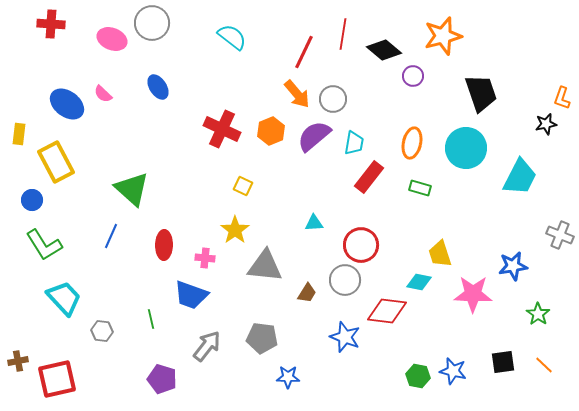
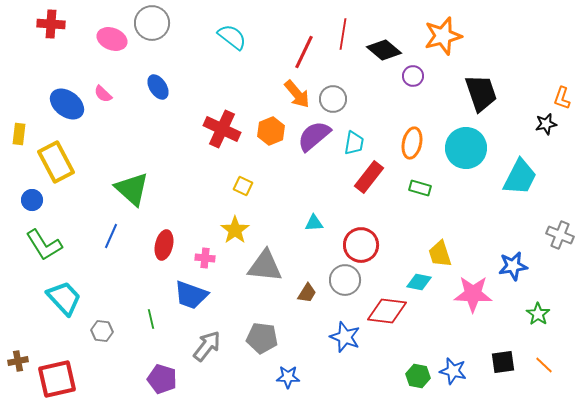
red ellipse at (164, 245): rotated 12 degrees clockwise
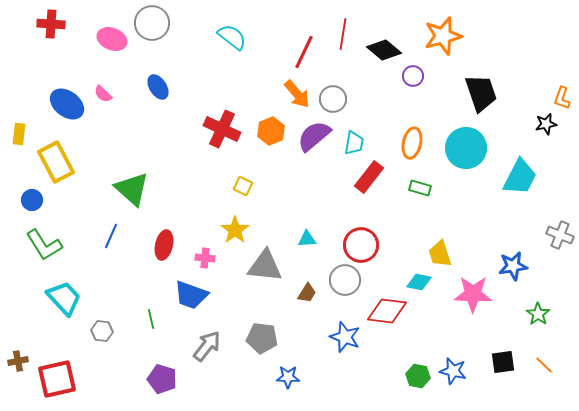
cyan triangle at (314, 223): moved 7 px left, 16 px down
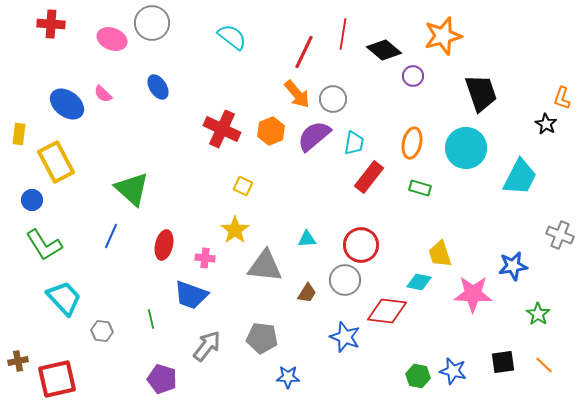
black star at (546, 124): rotated 30 degrees counterclockwise
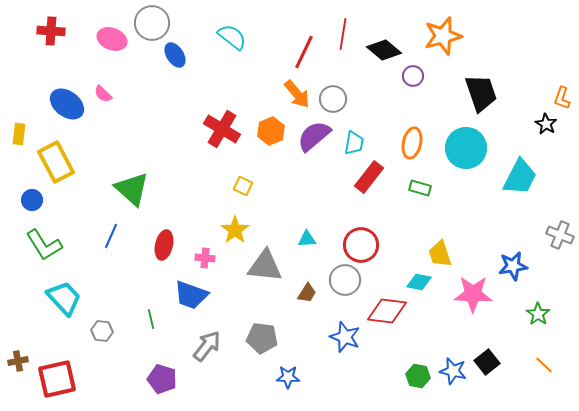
red cross at (51, 24): moved 7 px down
blue ellipse at (158, 87): moved 17 px right, 32 px up
red cross at (222, 129): rotated 6 degrees clockwise
black square at (503, 362): moved 16 px left; rotated 30 degrees counterclockwise
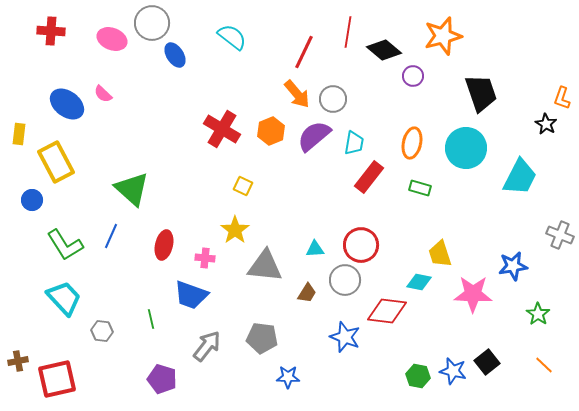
red line at (343, 34): moved 5 px right, 2 px up
cyan triangle at (307, 239): moved 8 px right, 10 px down
green L-shape at (44, 245): moved 21 px right
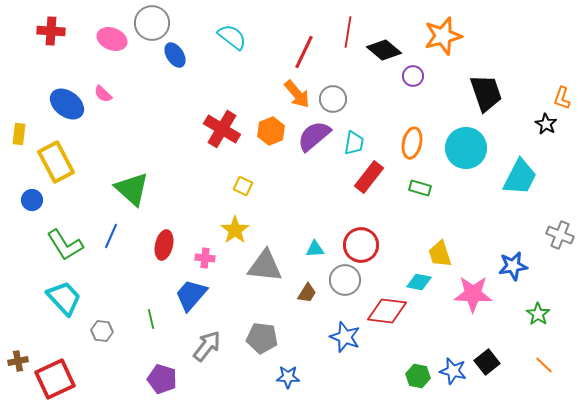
black trapezoid at (481, 93): moved 5 px right
blue trapezoid at (191, 295): rotated 111 degrees clockwise
red square at (57, 379): moved 2 px left; rotated 12 degrees counterclockwise
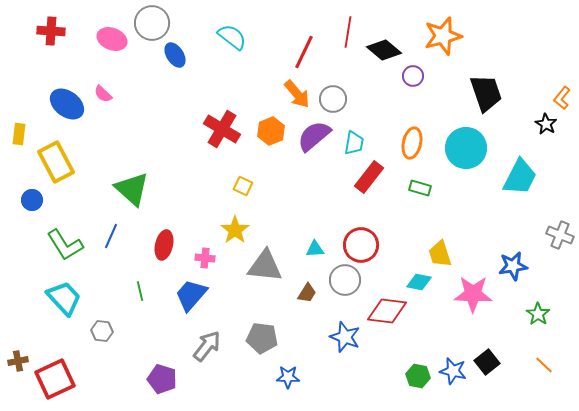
orange L-shape at (562, 98): rotated 20 degrees clockwise
green line at (151, 319): moved 11 px left, 28 px up
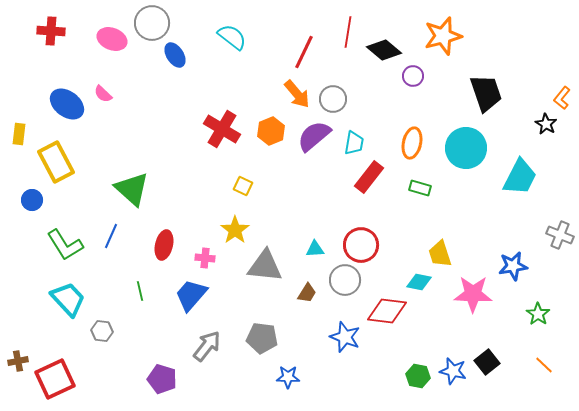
cyan trapezoid at (64, 298): moved 4 px right, 1 px down
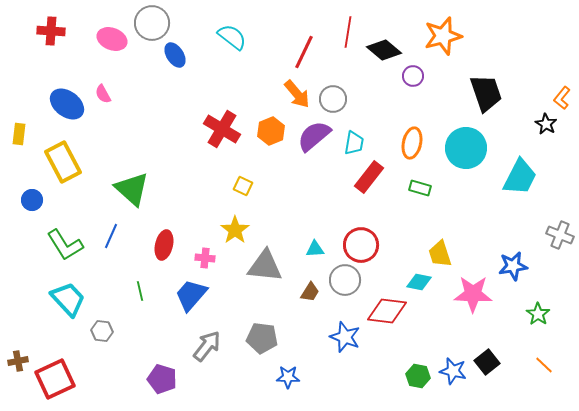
pink semicircle at (103, 94): rotated 18 degrees clockwise
yellow rectangle at (56, 162): moved 7 px right
brown trapezoid at (307, 293): moved 3 px right, 1 px up
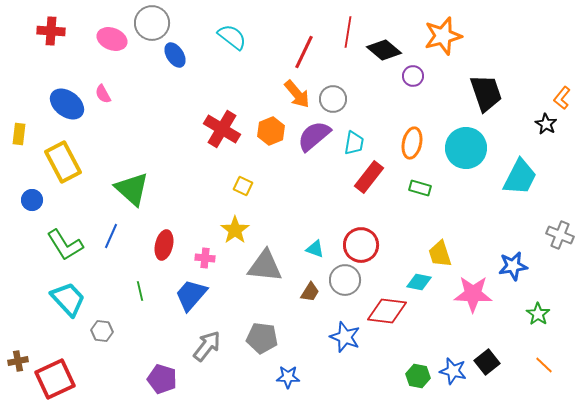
cyan triangle at (315, 249): rotated 24 degrees clockwise
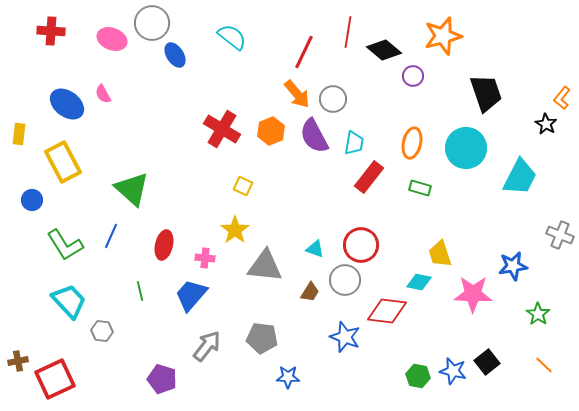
purple semicircle at (314, 136): rotated 78 degrees counterclockwise
cyan trapezoid at (68, 299): moved 1 px right, 2 px down
